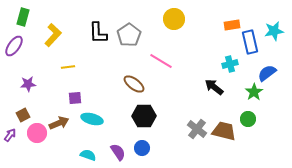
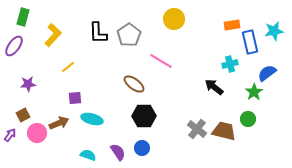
yellow line: rotated 32 degrees counterclockwise
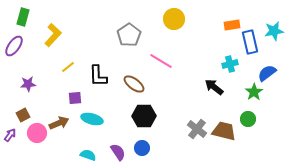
black L-shape: moved 43 px down
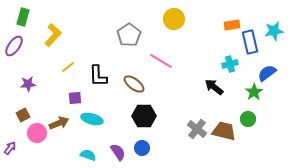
purple arrow: moved 13 px down
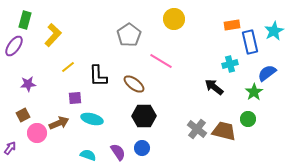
green rectangle: moved 2 px right, 3 px down
cyan star: rotated 18 degrees counterclockwise
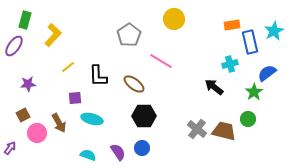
brown arrow: rotated 84 degrees clockwise
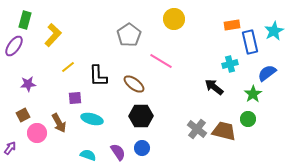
green star: moved 1 px left, 2 px down
black hexagon: moved 3 px left
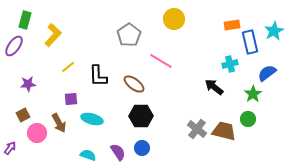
purple square: moved 4 px left, 1 px down
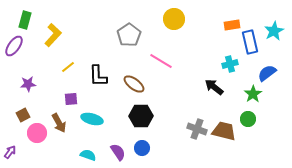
gray cross: rotated 18 degrees counterclockwise
purple arrow: moved 4 px down
